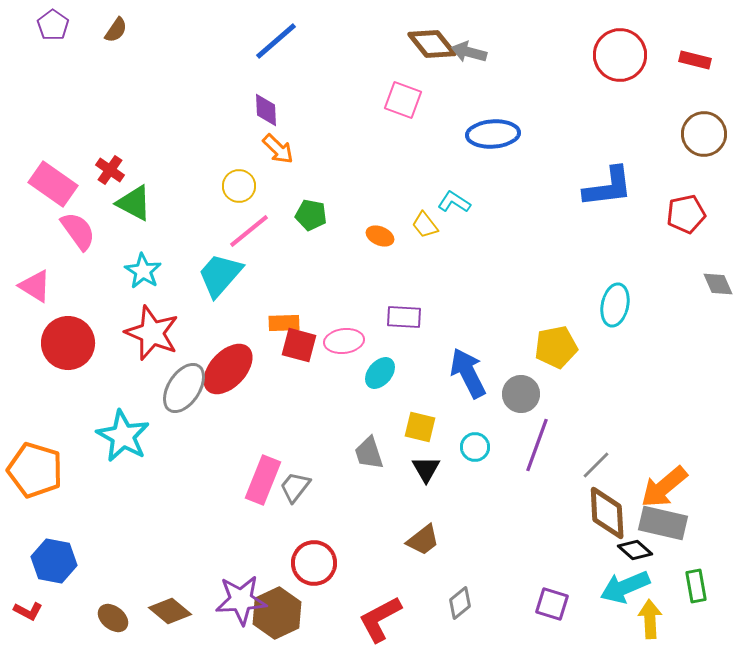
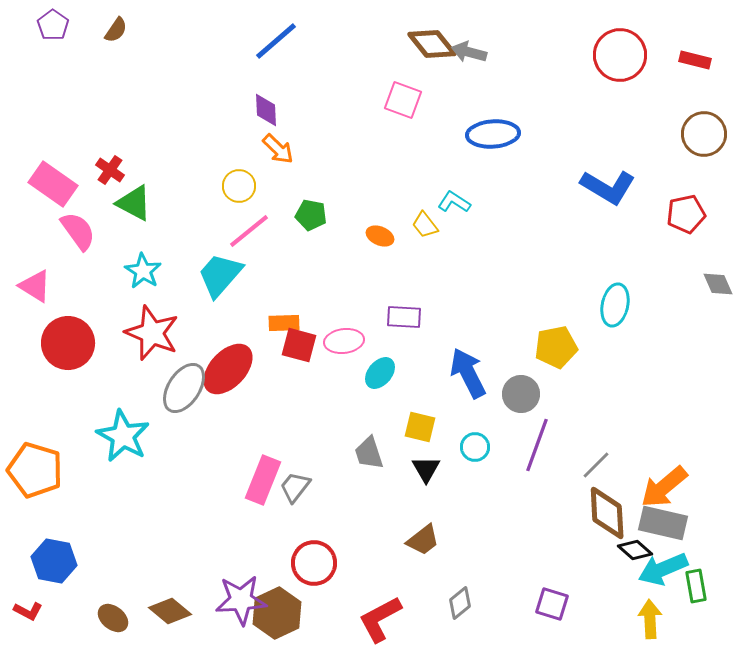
blue L-shape at (608, 187): rotated 38 degrees clockwise
cyan arrow at (625, 587): moved 38 px right, 18 px up
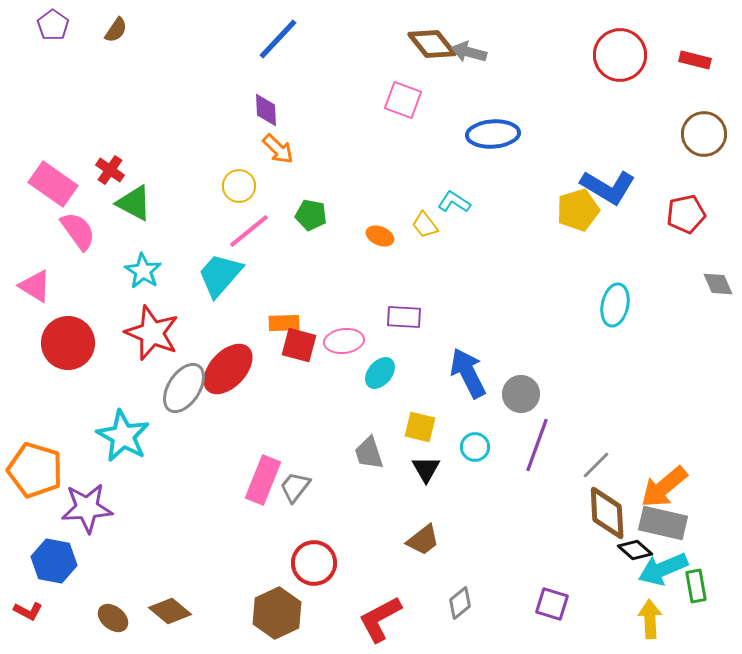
blue line at (276, 41): moved 2 px right, 2 px up; rotated 6 degrees counterclockwise
yellow pentagon at (556, 347): moved 22 px right, 137 px up; rotated 6 degrees counterclockwise
purple star at (241, 600): moved 154 px left, 92 px up
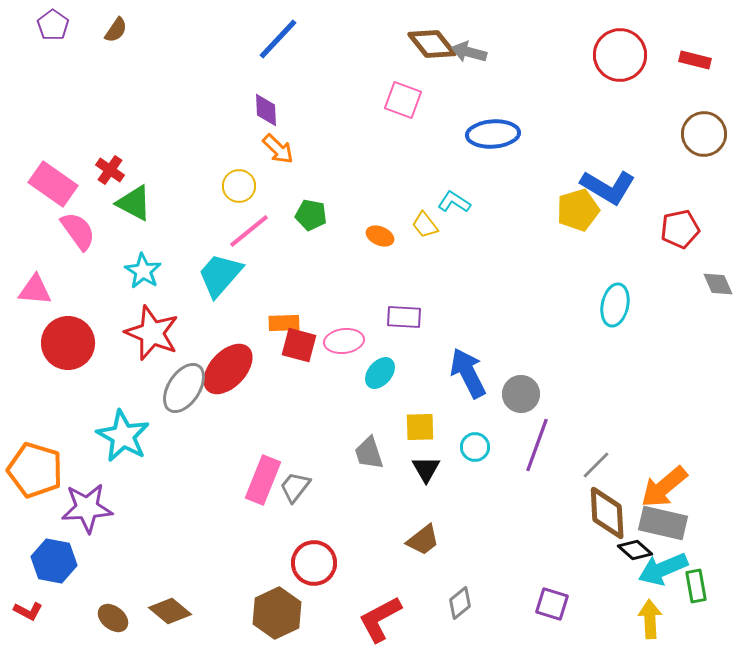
red pentagon at (686, 214): moved 6 px left, 15 px down
pink triangle at (35, 286): moved 4 px down; rotated 27 degrees counterclockwise
yellow square at (420, 427): rotated 16 degrees counterclockwise
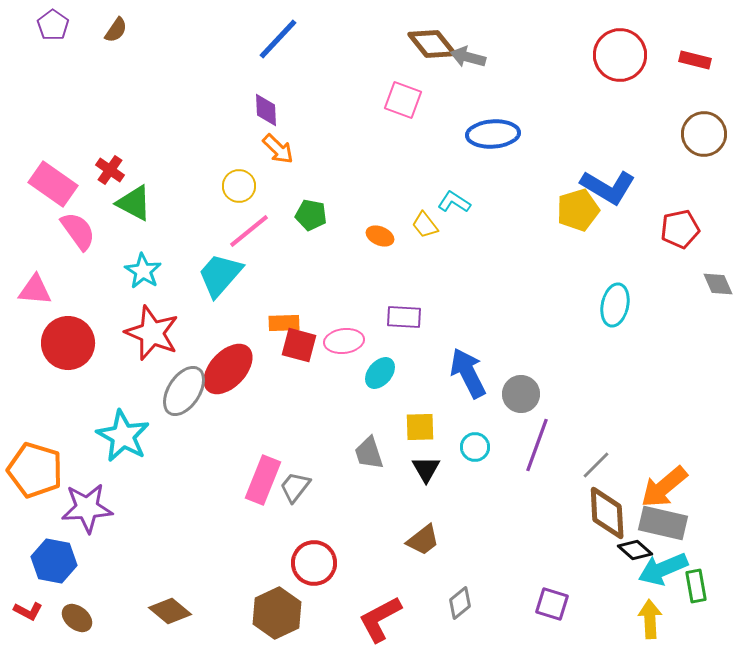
gray arrow at (469, 52): moved 1 px left, 5 px down
gray ellipse at (184, 388): moved 3 px down
brown ellipse at (113, 618): moved 36 px left
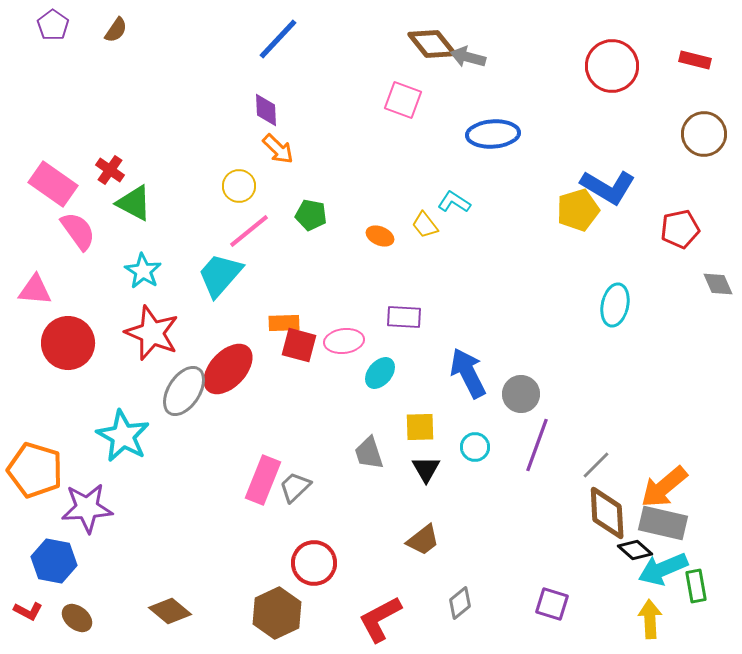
red circle at (620, 55): moved 8 px left, 11 px down
gray trapezoid at (295, 487): rotated 8 degrees clockwise
